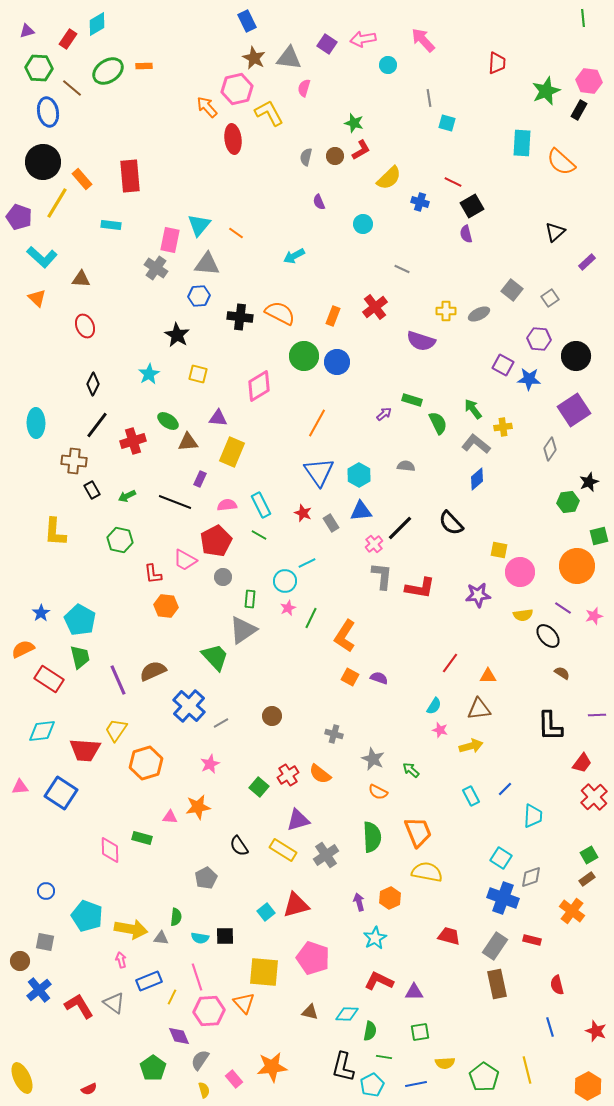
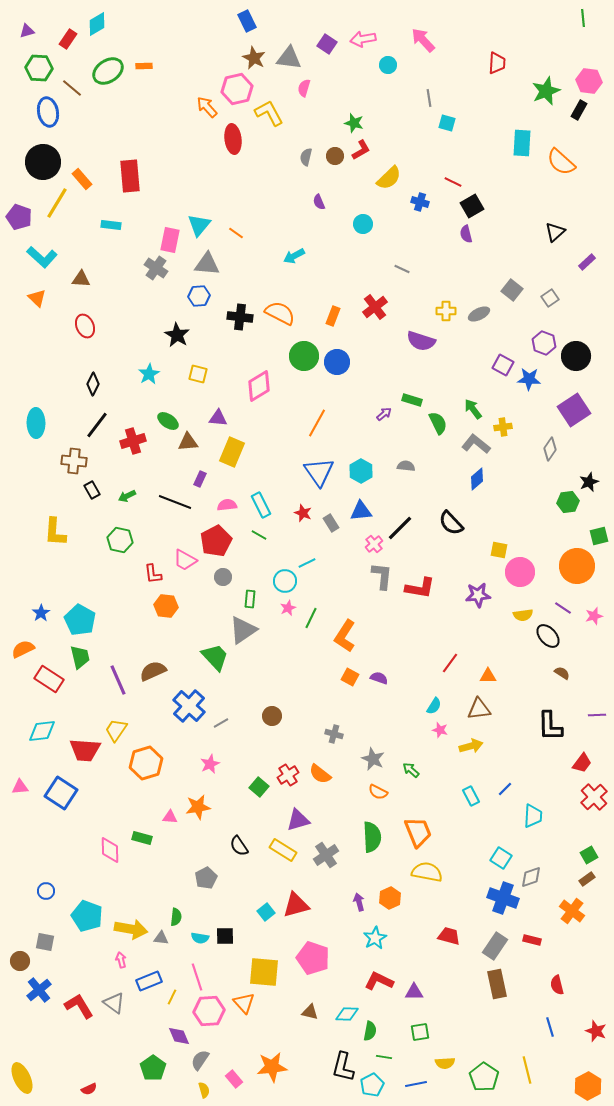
purple hexagon at (539, 339): moved 5 px right, 4 px down; rotated 15 degrees clockwise
cyan hexagon at (359, 475): moved 2 px right, 4 px up
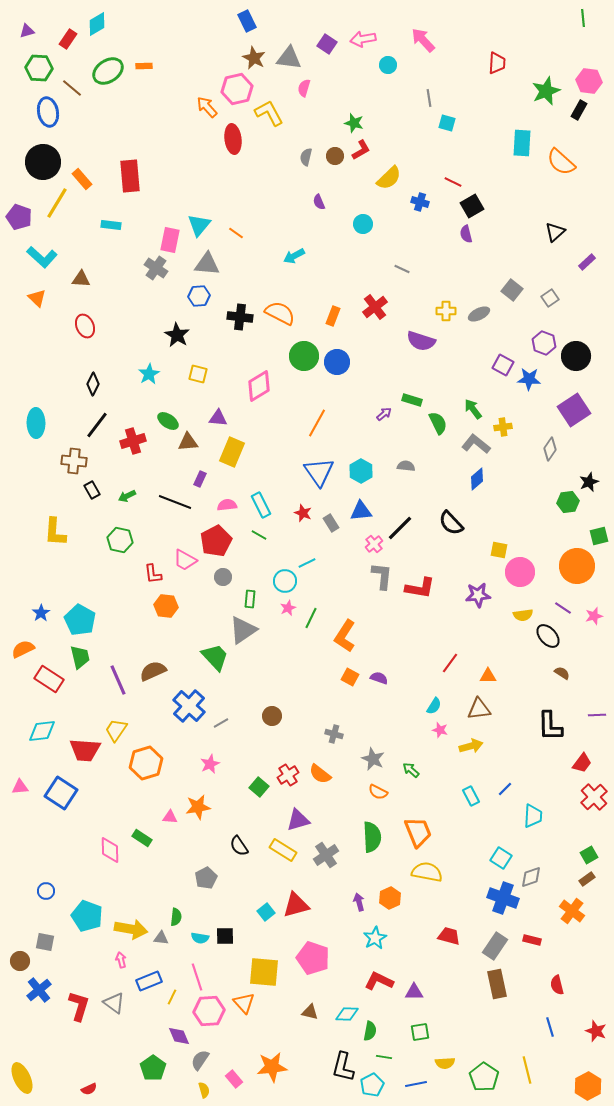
green rectangle at (142, 838): rotated 18 degrees clockwise
red L-shape at (79, 1006): rotated 48 degrees clockwise
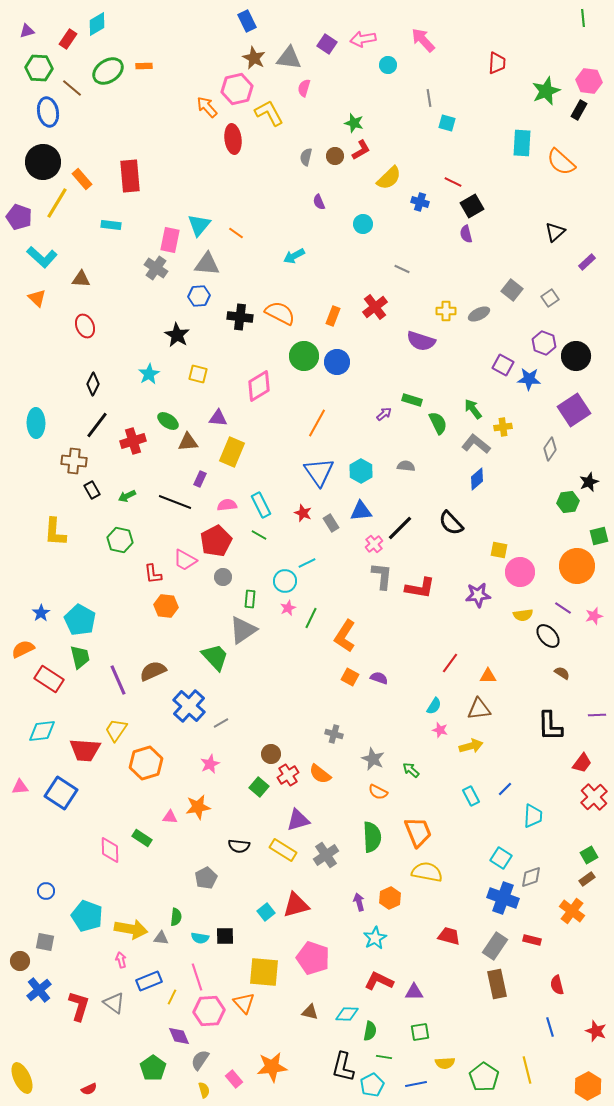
brown circle at (272, 716): moved 1 px left, 38 px down
black semicircle at (239, 846): rotated 50 degrees counterclockwise
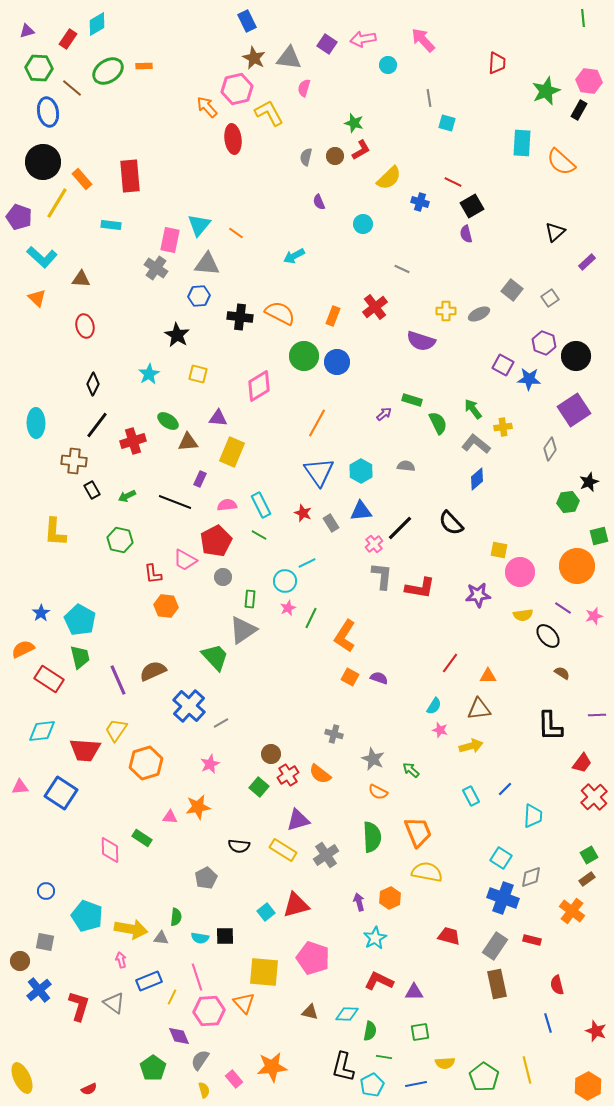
red ellipse at (85, 326): rotated 10 degrees clockwise
blue line at (550, 1027): moved 2 px left, 4 px up
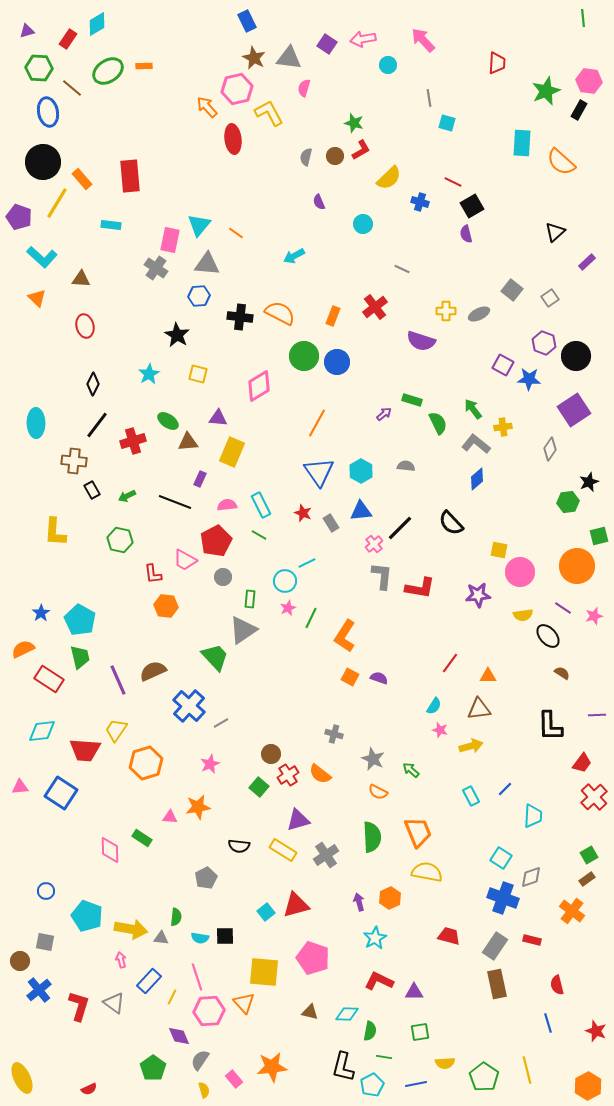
blue rectangle at (149, 981): rotated 25 degrees counterclockwise
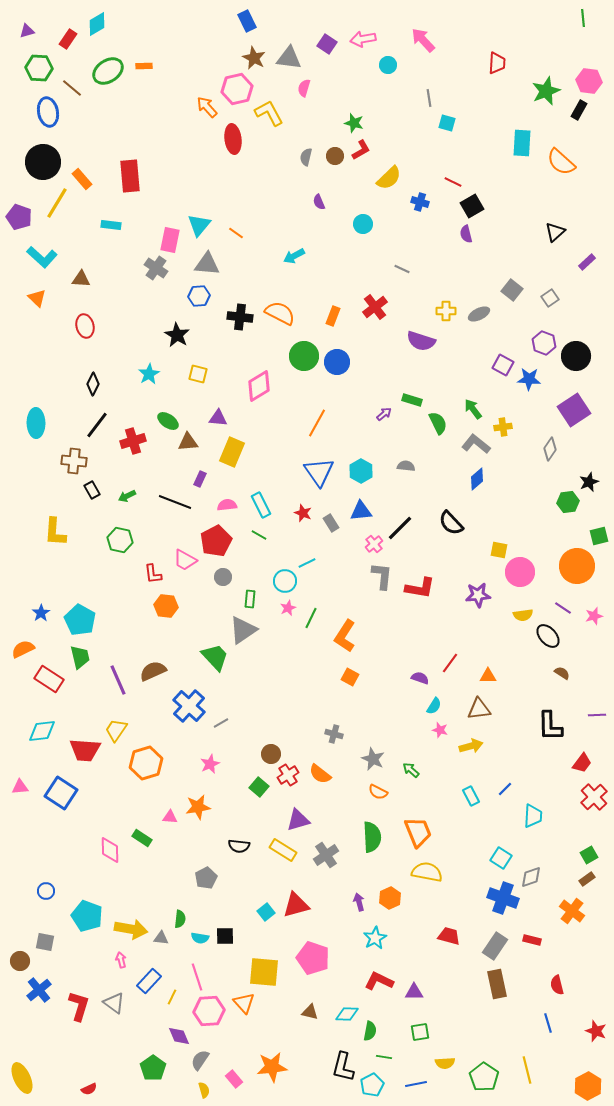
purple semicircle at (379, 678): moved 41 px right
green semicircle at (176, 917): moved 4 px right, 2 px down
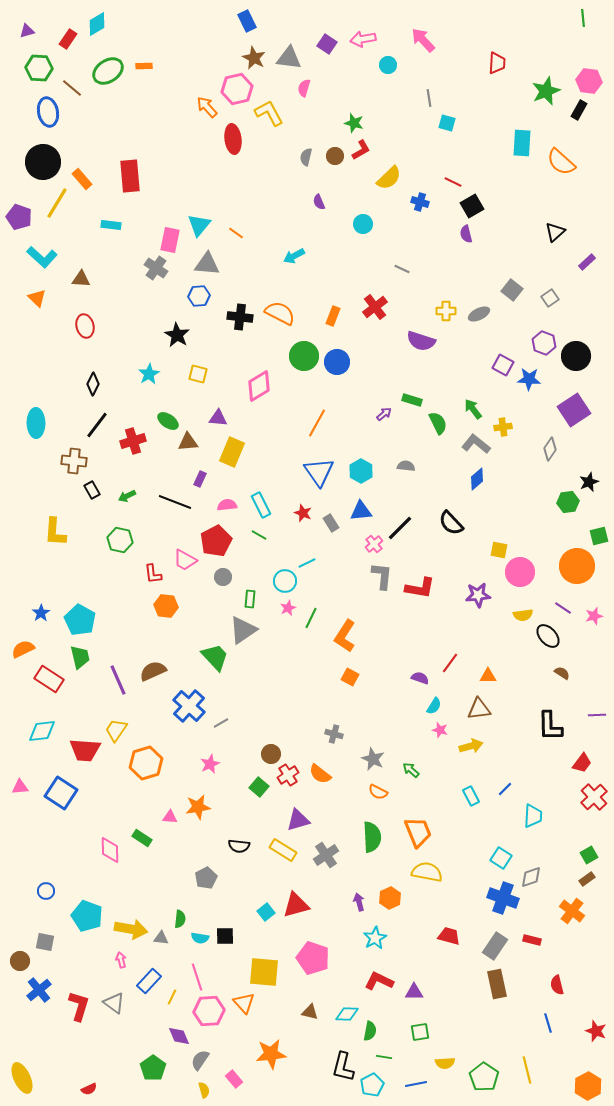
orange star at (272, 1067): moved 1 px left, 13 px up
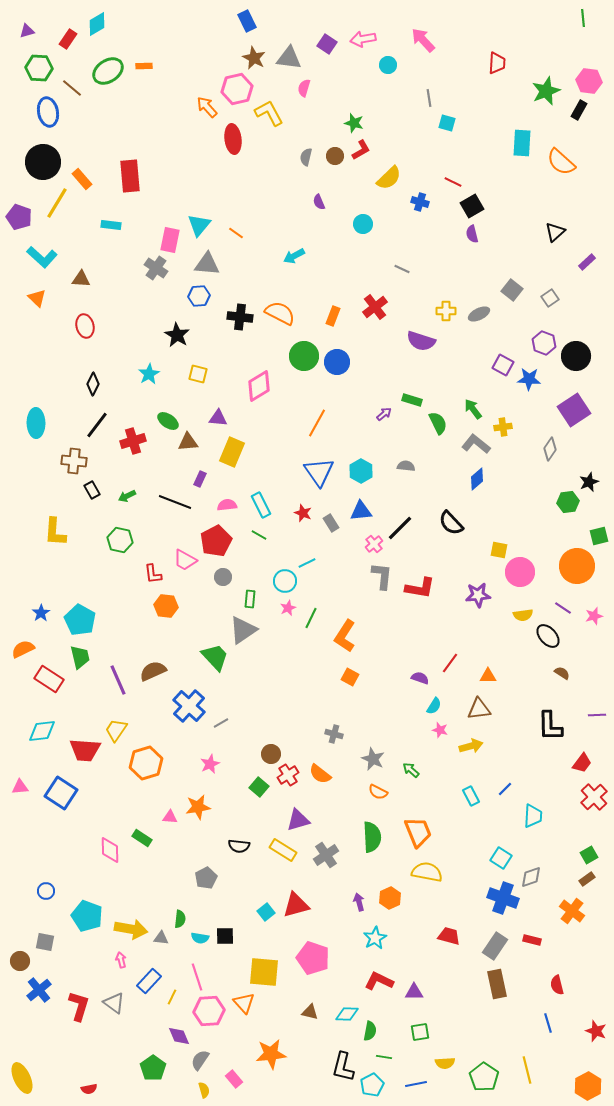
purple semicircle at (466, 234): moved 6 px right
red semicircle at (89, 1089): rotated 14 degrees clockwise
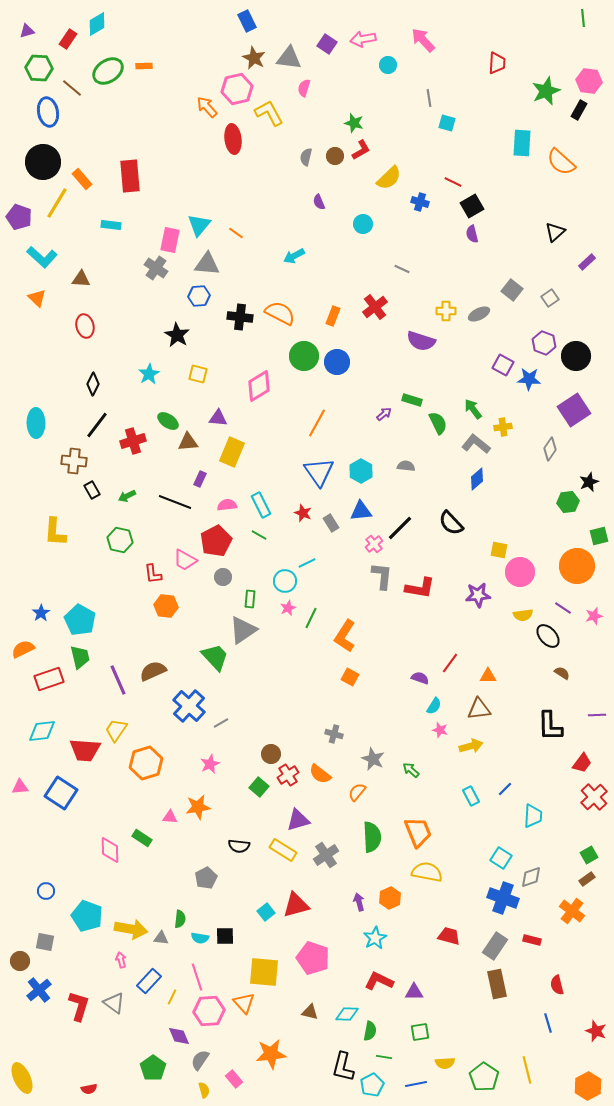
red rectangle at (49, 679): rotated 52 degrees counterclockwise
orange semicircle at (378, 792): moved 21 px left; rotated 102 degrees clockwise
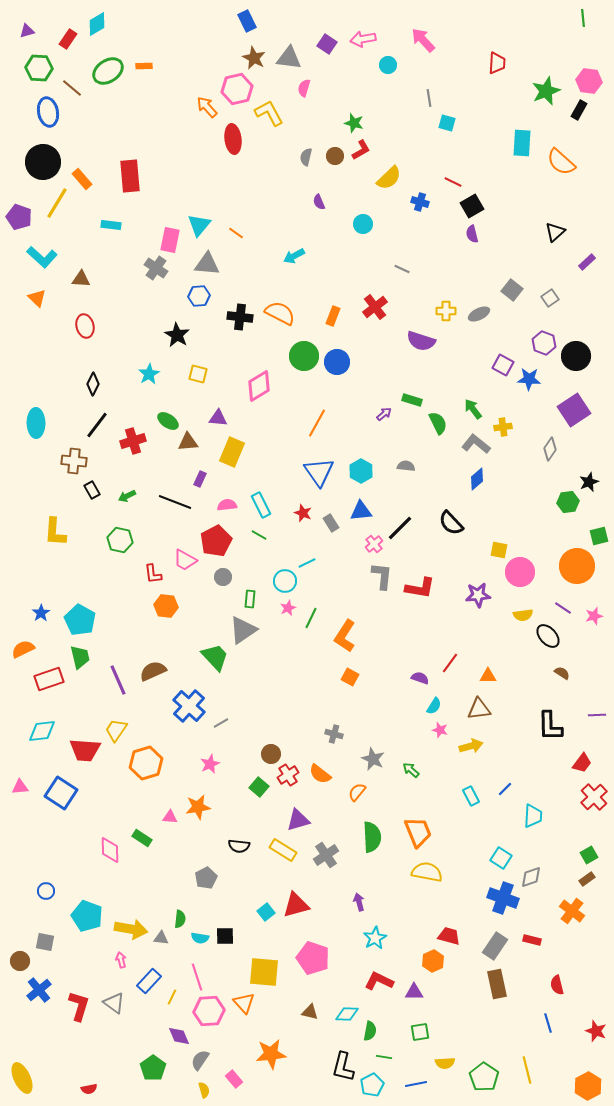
orange hexagon at (390, 898): moved 43 px right, 63 px down
